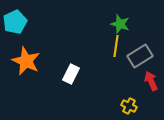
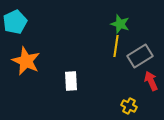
white rectangle: moved 7 px down; rotated 30 degrees counterclockwise
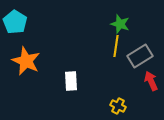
cyan pentagon: rotated 15 degrees counterclockwise
yellow cross: moved 11 px left
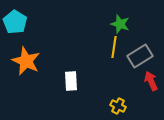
yellow line: moved 2 px left, 1 px down
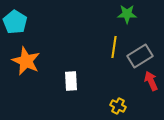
green star: moved 7 px right, 10 px up; rotated 18 degrees counterclockwise
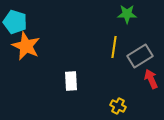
cyan pentagon: rotated 15 degrees counterclockwise
orange star: moved 15 px up
red arrow: moved 2 px up
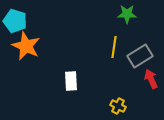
cyan pentagon: moved 1 px up
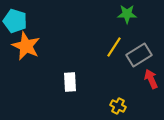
yellow line: rotated 25 degrees clockwise
gray rectangle: moved 1 px left, 1 px up
white rectangle: moved 1 px left, 1 px down
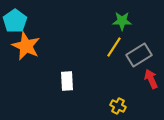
green star: moved 5 px left, 7 px down
cyan pentagon: rotated 20 degrees clockwise
white rectangle: moved 3 px left, 1 px up
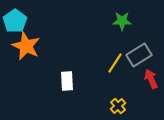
yellow line: moved 1 px right, 16 px down
yellow cross: rotated 21 degrees clockwise
